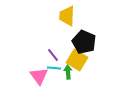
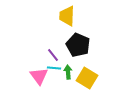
black pentagon: moved 6 px left, 3 px down
yellow square: moved 10 px right, 18 px down
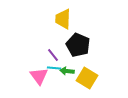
yellow trapezoid: moved 4 px left, 3 px down
green arrow: moved 1 px left, 1 px up; rotated 80 degrees counterclockwise
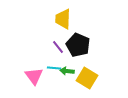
purple line: moved 5 px right, 8 px up
pink triangle: moved 5 px left
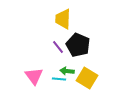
cyan line: moved 5 px right, 11 px down
